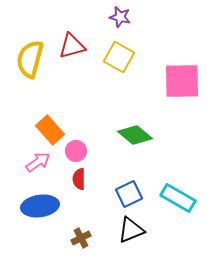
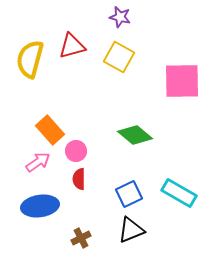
cyan rectangle: moved 1 px right, 5 px up
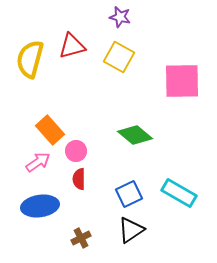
black triangle: rotated 12 degrees counterclockwise
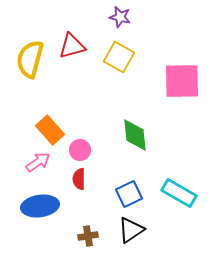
green diamond: rotated 44 degrees clockwise
pink circle: moved 4 px right, 1 px up
brown cross: moved 7 px right, 2 px up; rotated 18 degrees clockwise
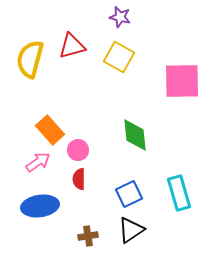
pink circle: moved 2 px left
cyan rectangle: rotated 44 degrees clockwise
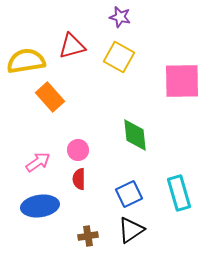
yellow semicircle: moved 4 px left, 2 px down; rotated 66 degrees clockwise
orange rectangle: moved 33 px up
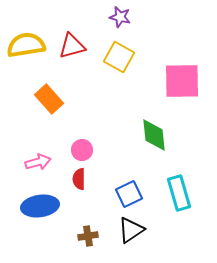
yellow semicircle: moved 16 px up
orange rectangle: moved 1 px left, 2 px down
green diamond: moved 19 px right
pink circle: moved 4 px right
pink arrow: rotated 20 degrees clockwise
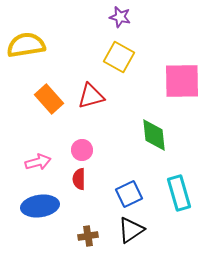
red triangle: moved 19 px right, 50 px down
